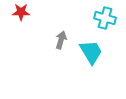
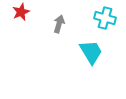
red star: rotated 24 degrees counterclockwise
gray arrow: moved 2 px left, 16 px up
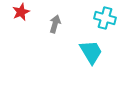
gray arrow: moved 4 px left
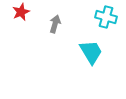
cyan cross: moved 1 px right, 1 px up
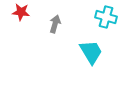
red star: rotated 30 degrees clockwise
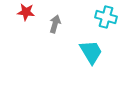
red star: moved 5 px right
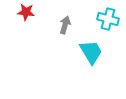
cyan cross: moved 2 px right, 2 px down
gray arrow: moved 10 px right, 1 px down
